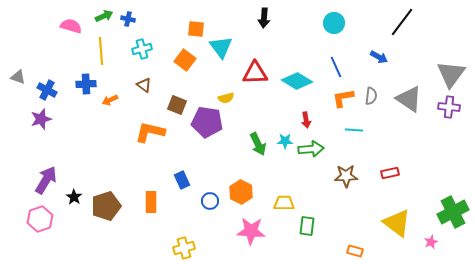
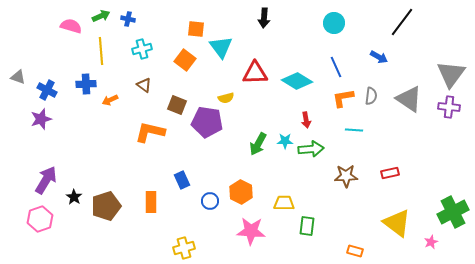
green arrow at (104, 16): moved 3 px left
green arrow at (258, 144): rotated 55 degrees clockwise
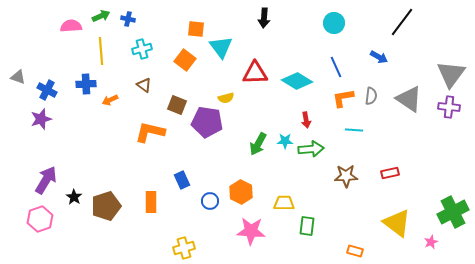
pink semicircle at (71, 26): rotated 20 degrees counterclockwise
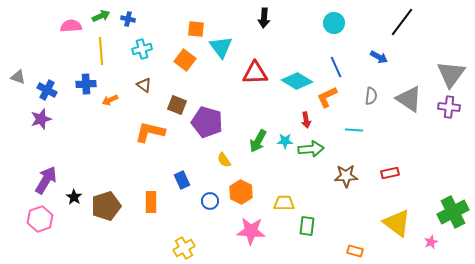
yellow semicircle at (226, 98): moved 2 px left, 62 px down; rotated 70 degrees clockwise
orange L-shape at (343, 98): moved 16 px left, 1 px up; rotated 15 degrees counterclockwise
purple pentagon at (207, 122): rotated 8 degrees clockwise
green arrow at (258, 144): moved 3 px up
yellow cross at (184, 248): rotated 15 degrees counterclockwise
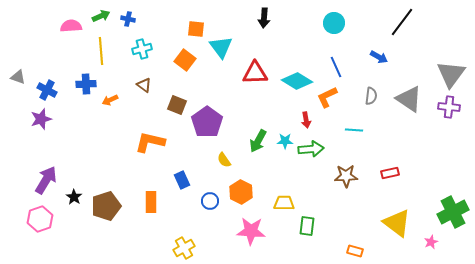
purple pentagon at (207, 122): rotated 20 degrees clockwise
orange L-shape at (150, 132): moved 10 px down
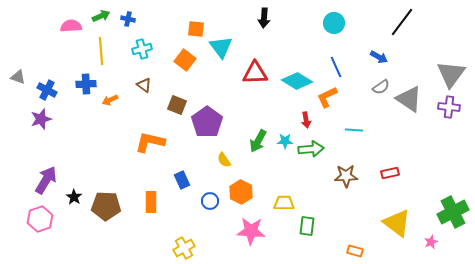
gray semicircle at (371, 96): moved 10 px right, 9 px up; rotated 48 degrees clockwise
brown pentagon at (106, 206): rotated 20 degrees clockwise
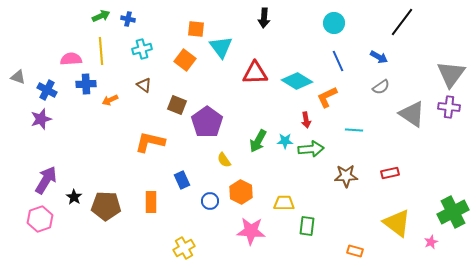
pink semicircle at (71, 26): moved 33 px down
blue line at (336, 67): moved 2 px right, 6 px up
gray triangle at (409, 99): moved 3 px right, 15 px down
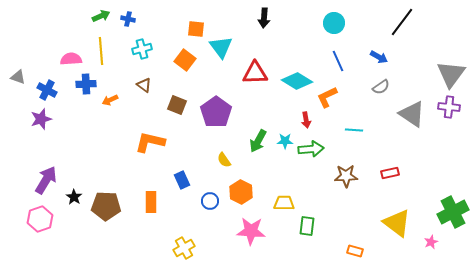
purple pentagon at (207, 122): moved 9 px right, 10 px up
